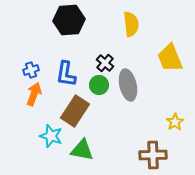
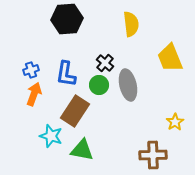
black hexagon: moved 2 px left, 1 px up
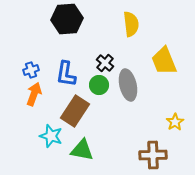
yellow trapezoid: moved 6 px left, 3 px down
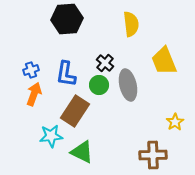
cyan star: rotated 25 degrees counterclockwise
green triangle: moved 2 px down; rotated 15 degrees clockwise
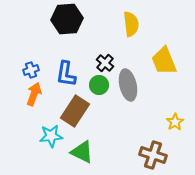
brown cross: rotated 20 degrees clockwise
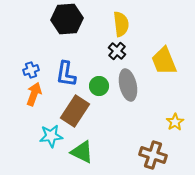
yellow semicircle: moved 10 px left
black cross: moved 12 px right, 12 px up
green circle: moved 1 px down
